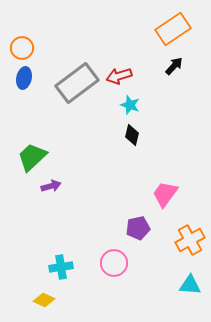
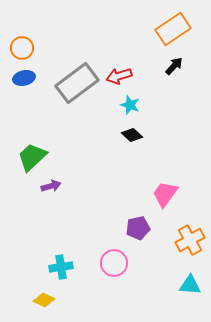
blue ellipse: rotated 65 degrees clockwise
black diamond: rotated 60 degrees counterclockwise
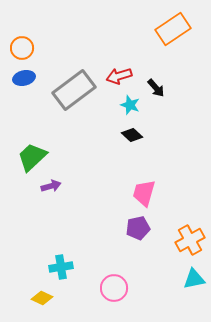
black arrow: moved 18 px left, 22 px down; rotated 96 degrees clockwise
gray rectangle: moved 3 px left, 7 px down
pink trapezoid: moved 21 px left, 1 px up; rotated 20 degrees counterclockwise
pink circle: moved 25 px down
cyan triangle: moved 4 px right, 6 px up; rotated 15 degrees counterclockwise
yellow diamond: moved 2 px left, 2 px up
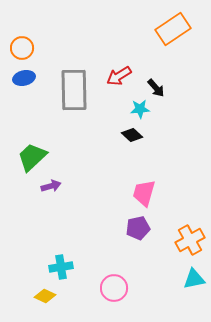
red arrow: rotated 15 degrees counterclockwise
gray rectangle: rotated 54 degrees counterclockwise
cyan star: moved 10 px right, 4 px down; rotated 24 degrees counterclockwise
yellow diamond: moved 3 px right, 2 px up
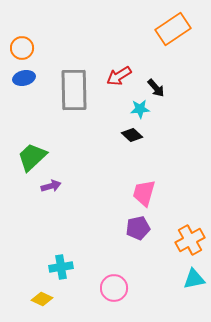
yellow diamond: moved 3 px left, 3 px down
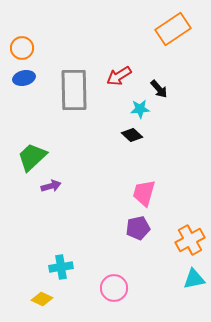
black arrow: moved 3 px right, 1 px down
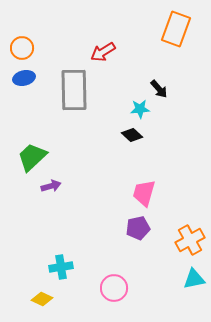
orange rectangle: moved 3 px right; rotated 36 degrees counterclockwise
red arrow: moved 16 px left, 24 px up
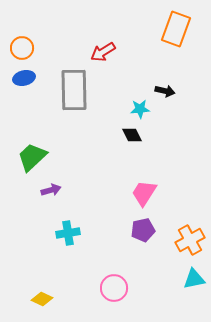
black arrow: moved 6 px right, 2 px down; rotated 36 degrees counterclockwise
black diamond: rotated 20 degrees clockwise
purple arrow: moved 4 px down
pink trapezoid: rotated 16 degrees clockwise
purple pentagon: moved 5 px right, 2 px down
cyan cross: moved 7 px right, 34 px up
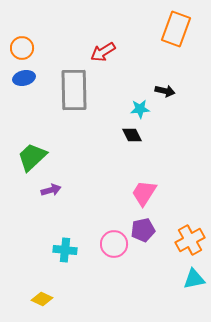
cyan cross: moved 3 px left, 17 px down; rotated 15 degrees clockwise
pink circle: moved 44 px up
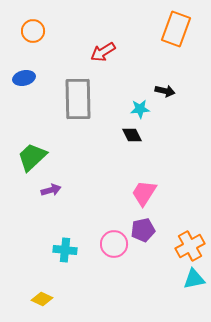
orange circle: moved 11 px right, 17 px up
gray rectangle: moved 4 px right, 9 px down
orange cross: moved 6 px down
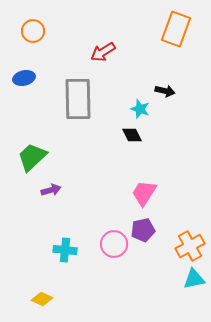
cyan star: rotated 24 degrees clockwise
